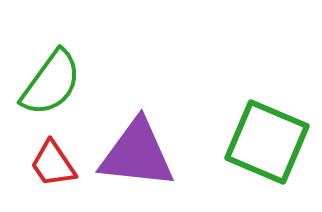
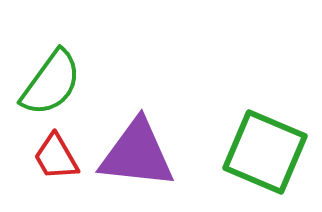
green square: moved 2 px left, 10 px down
red trapezoid: moved 3 px right, 7 px up; rotated 4 degrees clockwise
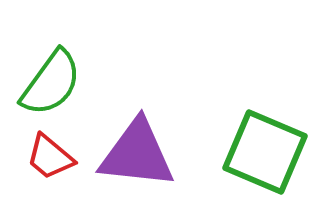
red trapezoid: moved 6 px left; rotated 20 degrees counterclockwise
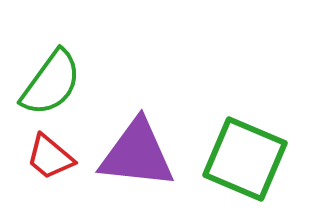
green square: moved 20 px left, 7 px down
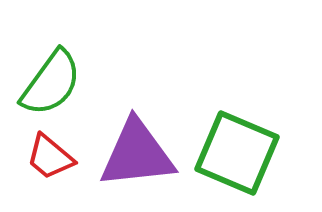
purple triangle: rotated 12 degrees counterclockwise
green square: moved 8 px left, 6 px up
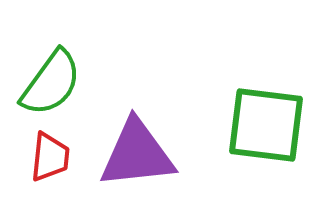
green square: moved 29 px right, 28 px up; rotated 16 degrees counterclockwise
red trapezoid: rotated 124 degrees counterclockwise
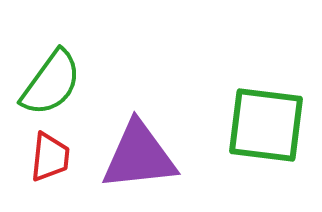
purple triangle: moved 2 px right, 2 px down
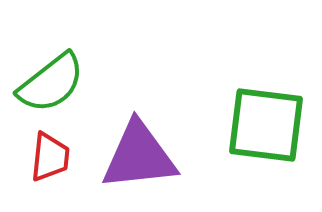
green semicircle: rotated 16 degrees clockwise
